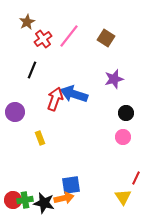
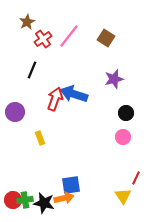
yellow triangle: moved 1 px up
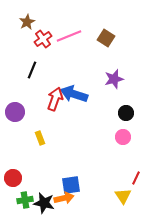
pink line: rotated 30 degrees clockwise
red circle: moved 22 px up
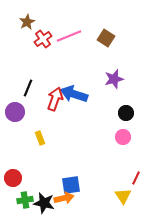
black line: moved 4 px left, 18 px down
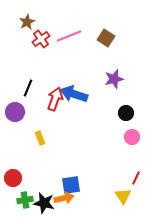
red cross: moved 2 px left
pink circle: moved 9 px right
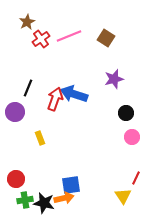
red circle: moved 3 px right, 1 px down
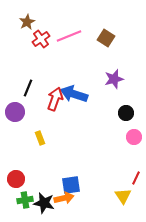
pink circle: moved 2 px right
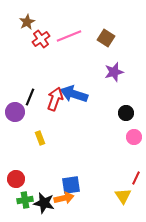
purple star: moved 7 px up
black line: moved 2 px right, 9 px down
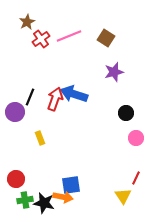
pink circle: moved 2 px right, 1 px down
orange arrow: moved 1 px left, 1 px up; rotated 24 degrees clockwise
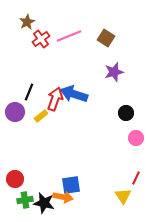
black line: moved 1 px left, 5 px up
yellow rectangle: moved 1 px right, 22 px up; rotated 72 degrees clockwise
red circle: moved 1 px left
